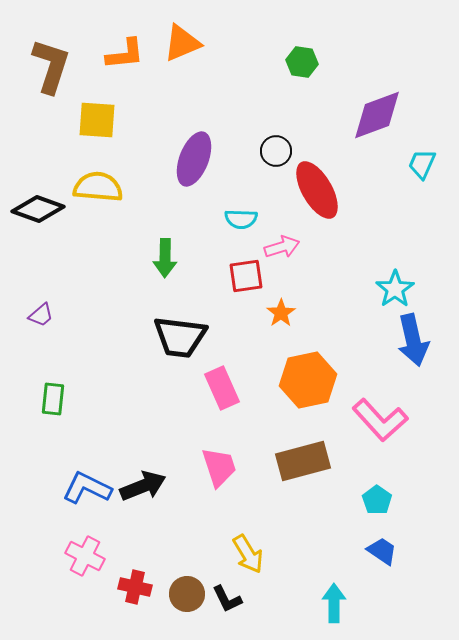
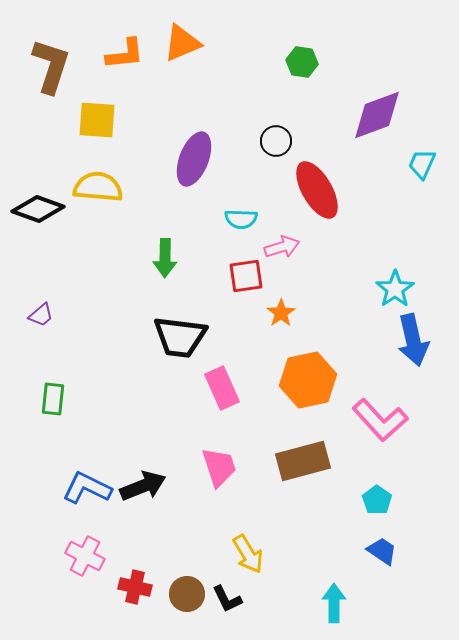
black circle: moved 10 px up
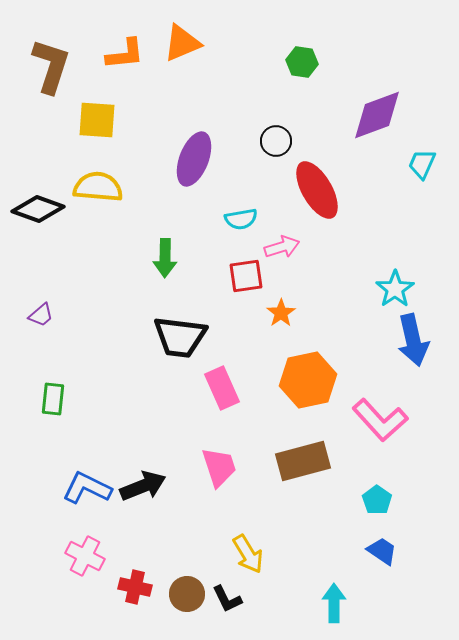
cyan semicircle: rotated 12 degrees counterclockwise
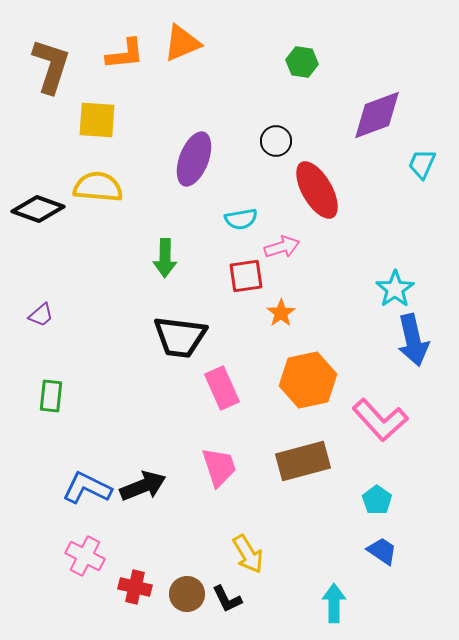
green rectangle: moved 2 px left, 3 px up
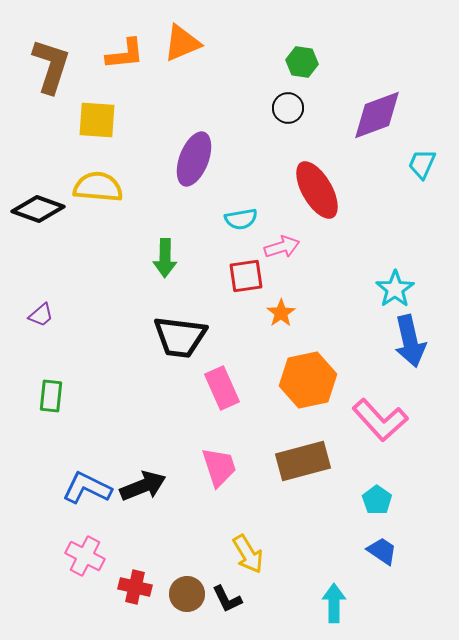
black circle: moved 12 px right, 33 px up
blue arrow: moved 3 px left, 1 px down
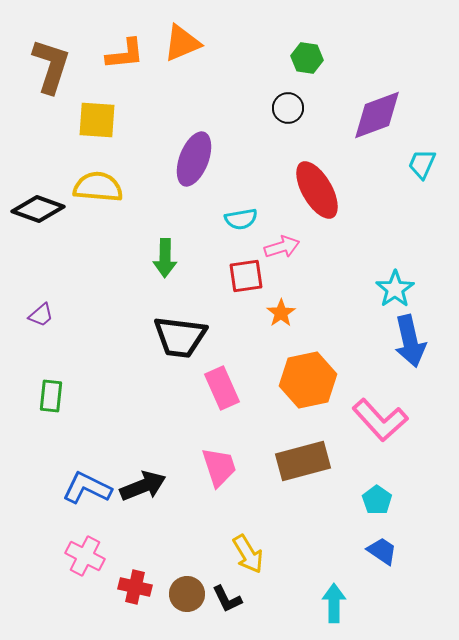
green hexagon: moved 5 px right, 4 px up
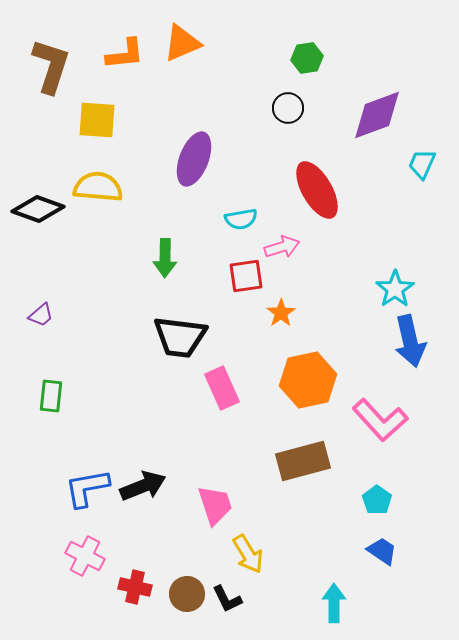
green hexagon: rotated 16 degrees counterclockwise
pink trapezoid: moved 4 px left, 38 px down
blue L-shape: rotated 36 degrees counterclockwise
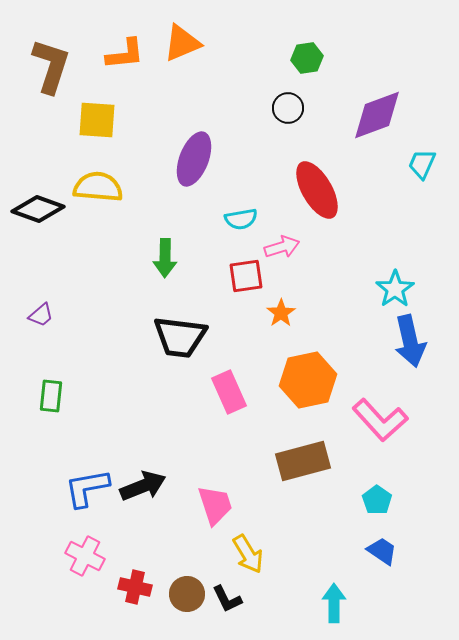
pink rectangle: moved 7 px right, 4 px down
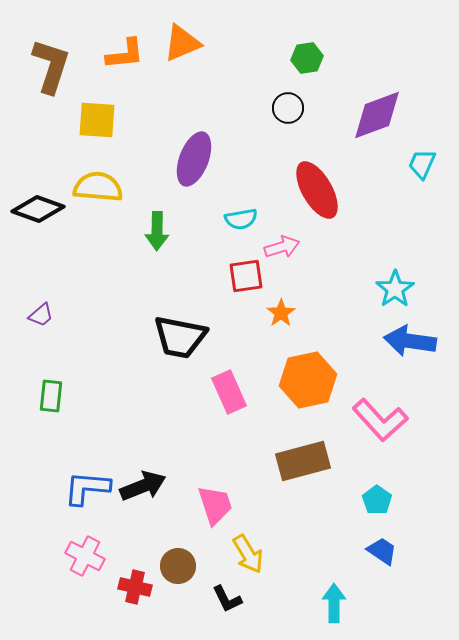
green arrow: moved 8 px left, 27 px up
black trapezoid: rotated 4 degrees clockwise
blue arrow: rotated 111 degrees clockwise
blue L-shape: rotated 15 degrees clockwise
brown circle: moved 9 px left, 28 px up
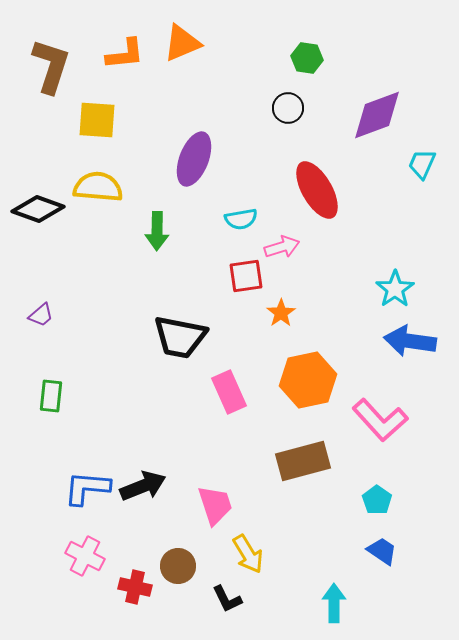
green hexagon: rotated 16 degrees clockwise
